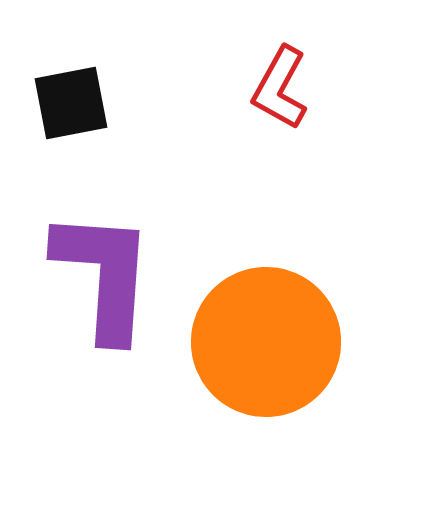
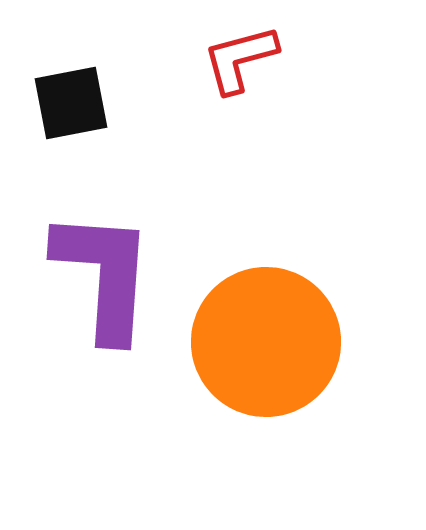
red L-shape: moved 40 px left, 29 px up; rotated 46 degrees clockwise
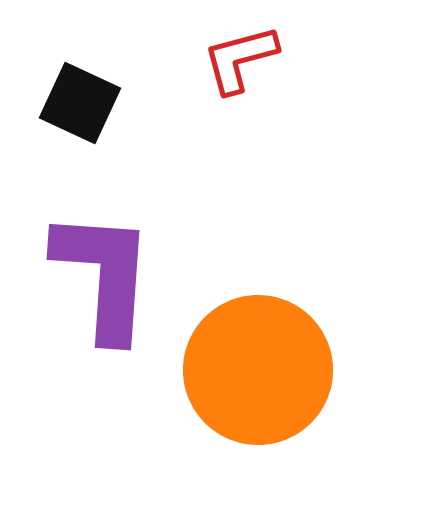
black square: moved 9 px right; rotated 36 degrees clockwise
orange circle: moved 8 px left, 28 px down
